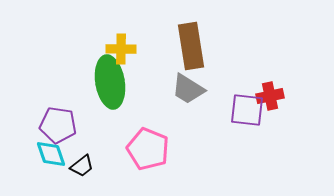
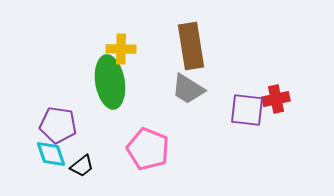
red cross: moved 6 px right, 3 px down
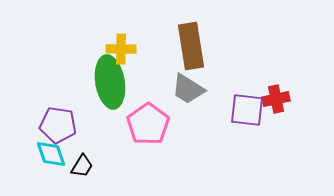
pink pentagon: moved 25 px up; rotated 15 degrees clockwise
black trapezoid: rotated 20 degrees counterclockwise
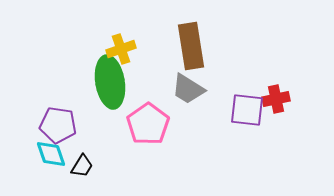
yellow cross: rotated 20 degrees counterclockwise
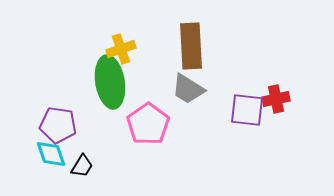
brown rectangle: rotated 6 degrees clockwise
